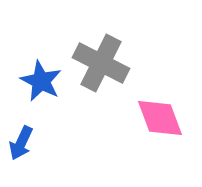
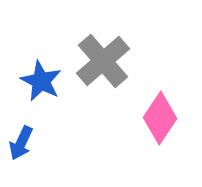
gray cross: moved 2 px right, 2 px up; rotated 22 degrees clockwise
pink diamond: rotated 54 degrees clockwise
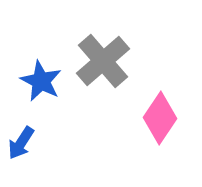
blue arrow: rotated 8 degrees clockwise
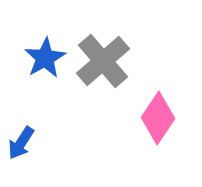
blue star: moved 4 px right, 23 px up; rotated 15 degrees clockwise
pink diamond: moved 2 px left
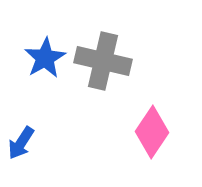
gray cross: rotated 36 degrees counterclockwise
pink diamond: moved 6 px left, 14 px down
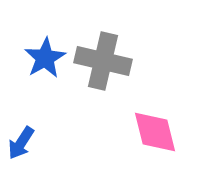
pink diamond: moved 3 px right; rotated 48 degrees counterclockwise
